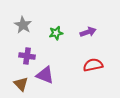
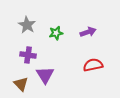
gray star: moved 4 px right
purple cross: moved 1 px right, 1 px up
purple triangle: rotated 36 degrees clockwise
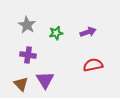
purple triangle: moved 5 px down
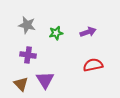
gray star: rotated 18 degrees counterclockwise
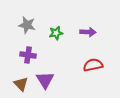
purple arrow: rotated 21 degrees clockwise
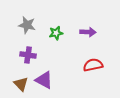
purple triangle: moved 1 px left; rotated 30 degrees counterclockwise
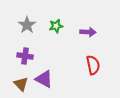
gray star: rotated 24 degrees clockwise
green star: moved 7 px up
purple cross: moved 3 px left, 1 px down
red semicircle: rotated 90 degrees clockwise
purple triangle: moved 1 px up
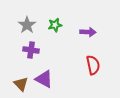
green star: moved 1 px left, 1 px up
purple cross: moved 6 px right, 6 px up
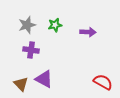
gray star: rotated 18 degrees clockwise
red semicircle: moved 10 px right, 17 px down; rotated 48 degrees counterclockwise
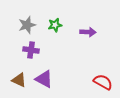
brown triangle: moved 2 px left, 4 px up; rotated 21 degrees counterclockwise
